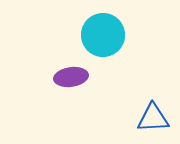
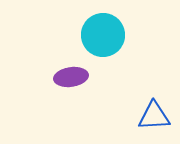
blue triangle: moved 1 px right, 2 px up
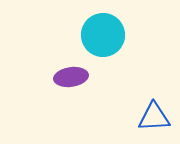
blue triangle: moved 1 px down
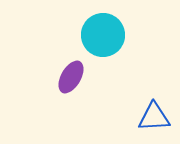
purple ellipse: rotated 52 degrees counterclockwise
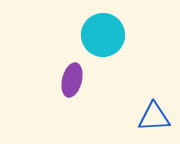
purple ellipse: moved 1 px right, 3 px down; rotated 16 degrees counterclockwise
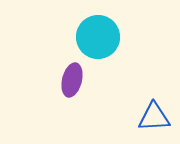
cyan circle: moved 5 px left, 2 px down
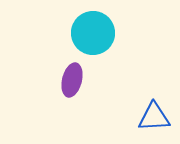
cyan circle: moved 5 px left, 4 px up
